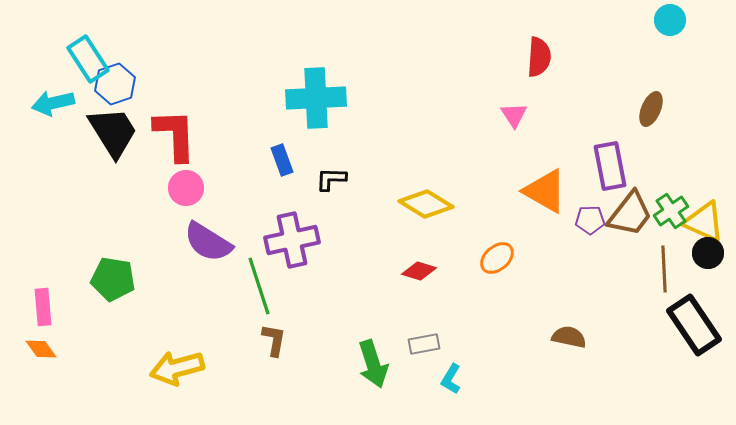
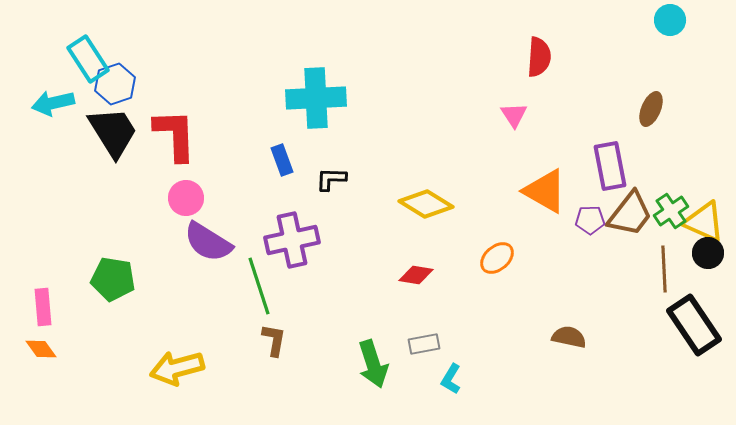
pink circle: moved 10 px down
red diamond: moved 3 px left, 4 px down; rotated 8 degrees counterclockwise
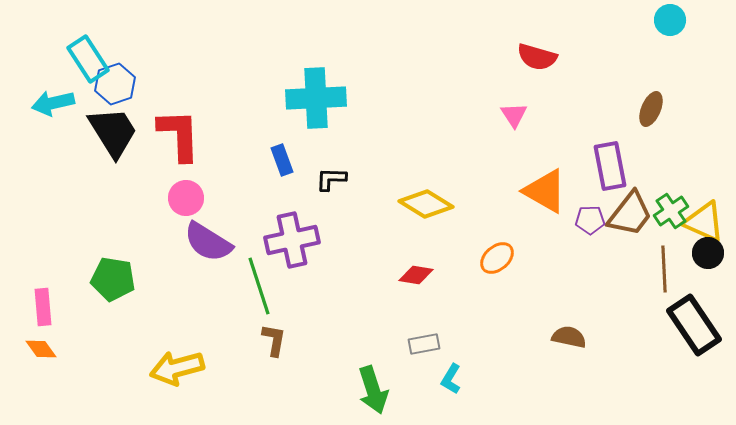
red semicircle: moved 2 px left; rotated 102 degrees clockwise
red L-shape: moved 4 px right
green arrow: moved 26 px down
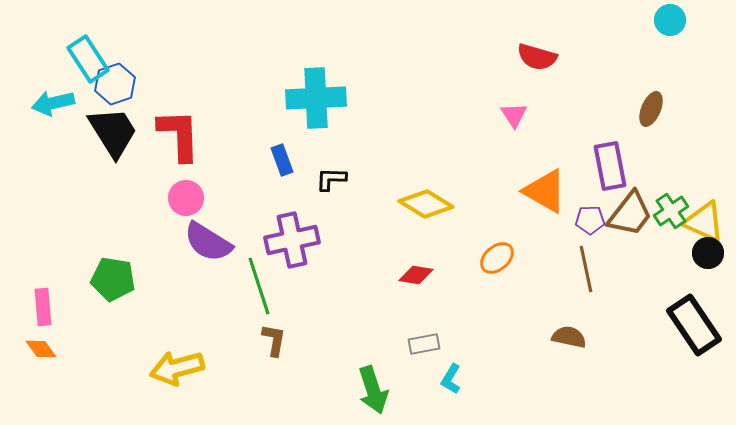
brown line: moved 78 px left; rotated 9 degrees counterclockwise
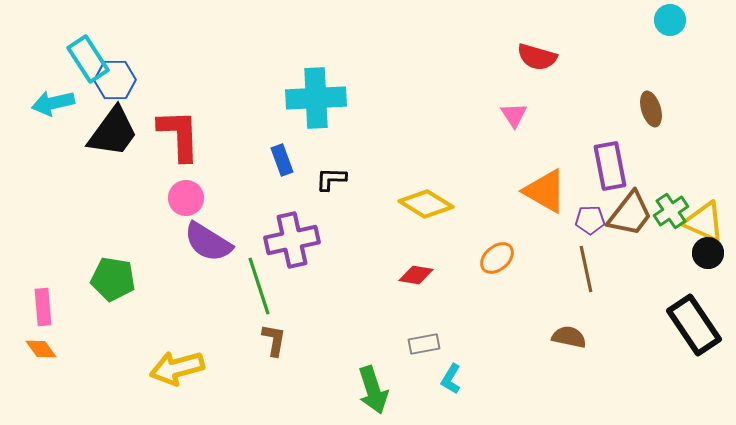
blue hexagon: moved 4 px up; rotated 18 degrees clockwise
brown ellipse: rotated 40 degrees counterclockwise
black trapezoid: rotated 68 degrees clockwise
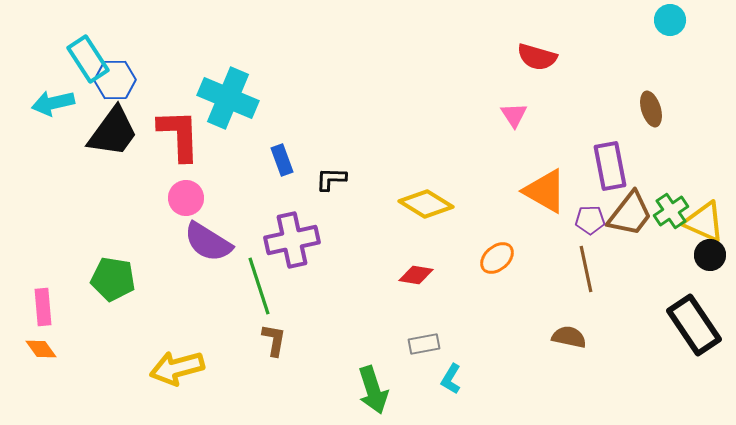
cyan cross: moved 88 px left; rotated 26 degrees clockwise
black circle: moved 2 px right, 2 px down
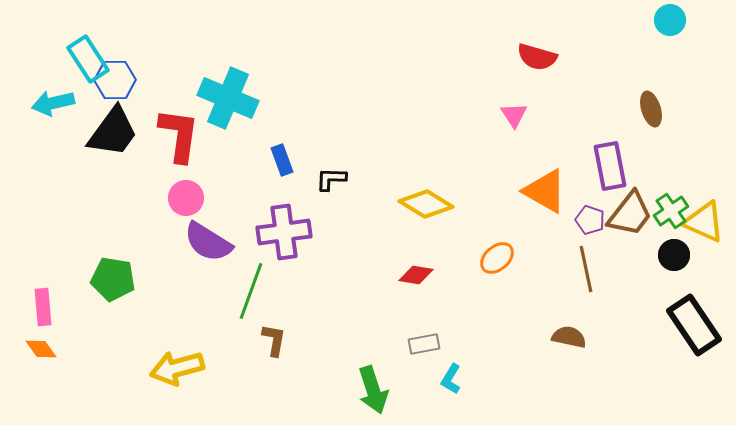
red L-shape: rotated 10 degrees clockwise
purple pentagon: rotated 20 degrees clockwise
purple cross: moved 8 px left, 8 px up; rotated 4 degrees clockwise
black circle: moved 36 px left
green line: moved 8 px left, 5 px down; rotated 38 degrees clockwise
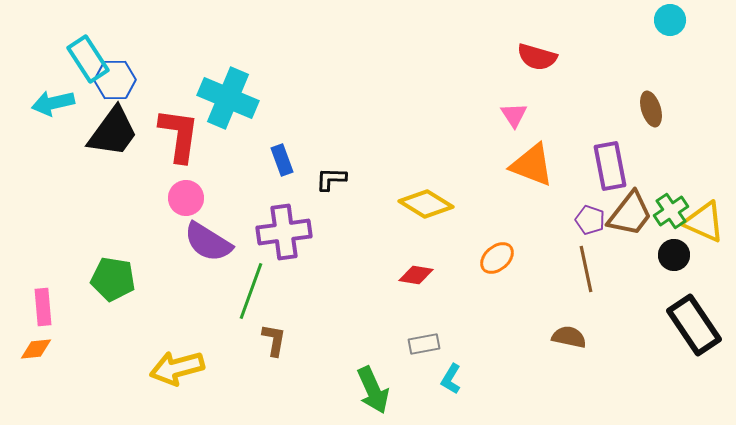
orange triangle: moved 13 px left, 26 px up; rotated 9 degrees counterclockwise
orange diamond: moved 5 px left; rotated 60 degrees counterclockwise
green arrow: rotated 6 degrees counterclockwise
